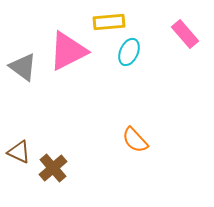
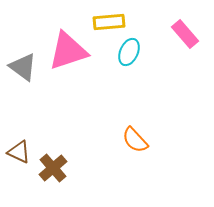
pink triangle: rotated 9 degrees clockwise
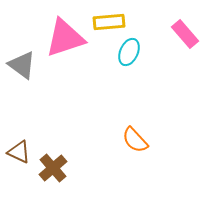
pink triangle: moved 3 px left, 13 px up
gray triangle: moved 1 px left, 2 px up
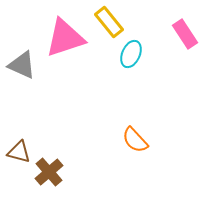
yellow rectangle: rotated 56 degrees clockwise
pink rectangle: rotated 8 degrees clockwise
cyan ellipse: moved 2 px right, 2 px down
gray triangle: rotated 12 degrees counterclockwise
brown triangle: rotated 10 degrees counterclockwise
brown cross: moved 4 px left, 4 px down
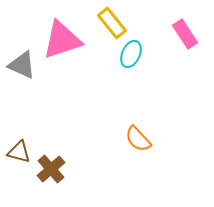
yellow rectangle: moved 3 px right, 1 px down
pink triangle: moved 3 px left, 2 px down
orange semicircle: moved 3 px right, 1 px up
brown cross: moved 2 px right, 3 px up
